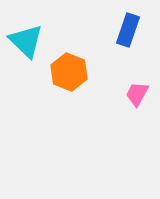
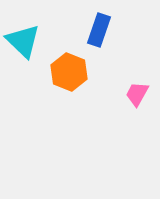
blue rectangle: moved 29 px left
cyan triangle: moved 3 px left
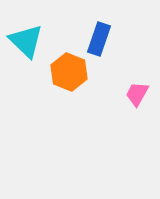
blue rectangle: moved 9 px down
cyan triangle: moved 3 px right
